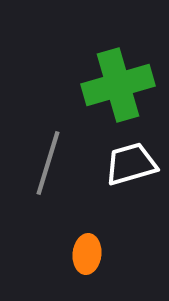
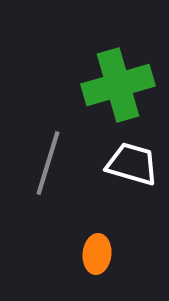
white trapezoid: moved 1 px right; rotated 32 degrees clockwise
orange ellipse: moved 10 px right
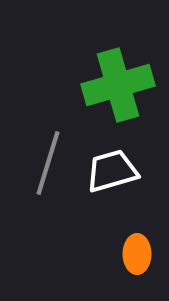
white trapezoid: moved 20 px left, 7 px down; rotated 32 degrees counterclockwise
orange ellipse: moved 40 px right; rotated 6 degrees counterclockwise
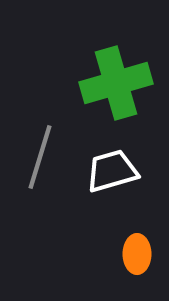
green cross: moved 2 px left, 2 px up
gray line: moved 8 px left, 6 px up
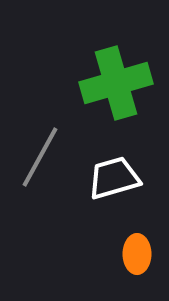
gray line: rotated 12 degrees clockwise
white trapezoid: moved 2 px right, 7 px down
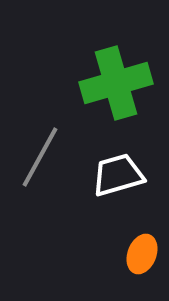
white trapezoid: moved 4 px right, 3 px up
orange ellipse: moved 5 px right; rotated 21 degrees clockwise
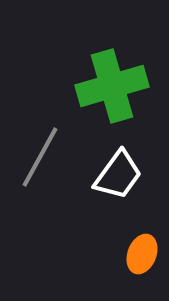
green cross: moved 4 px left, 3 px down
white trapezoid: rotated 142 degrees clockwise
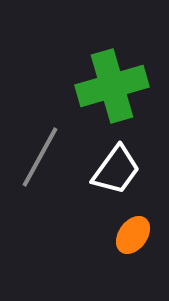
white trapezoid: moved 2 px left, 5 px up
orange ellipse: moved 9 px left, 19 px up; rotated 15 degrees clockwise
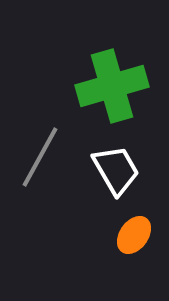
white trapezoid: rotated 66 degrees counterclockwise
orange ellipse: moved 1 px right
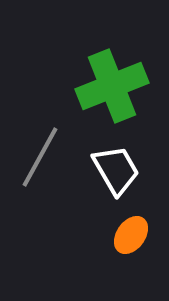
green cross: rotated 6 degrees counterclockwise
orange ellipse: moved 3 px left
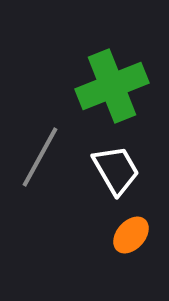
orange ellipse: rotated 6 degrees clockwise
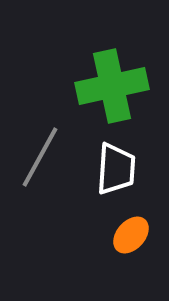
green cross: rotated 10 degrees clockwise
white trapezoid: moved 1 px up; rotated 34 degrees clockwise
